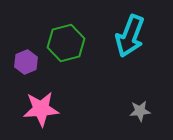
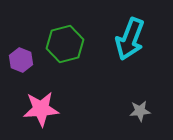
cyan arrow: moved 3 px down
green hexagon: moved 1 px left, 1 px down
purple hexagon: moved 5 px left, 2 px up; rotated 15 degrees counterclockwise
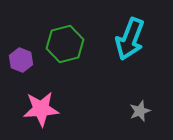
gray star: rotated 15 degrees counterclockwise
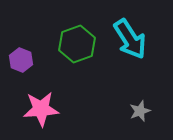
cyan arrow: rotated 54 degrees counterclockwise
green hexagon: moved 12 px right; rotated 6 degrees counterclockwise
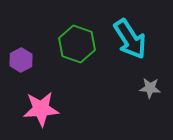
green hexagon: rotated 21 degrees counterclockwise
purple hexagon: rotated 10 degrees clockwise
gray star: moved 10 px right, 23 px up; rotated 25 degrees clockwise
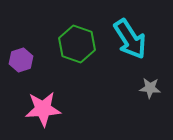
purple hexagon: rotated 10 degrees clockwise
pink star: moved 2 px right
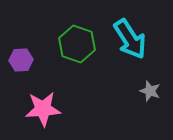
purple hexagon: rotated 15 degrees clockwise
gray star: moved 3 px down; rotated 15 degrees clockwise
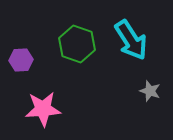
cyan arrow: moved 1 px right, 1 px down
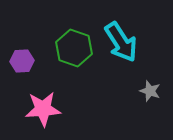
cyan arrow: moved 10 px left, 2 px down
green hexagon: moved 3 px left, 4 px down
purple hexagon: moved 1 px right, 1 px down
